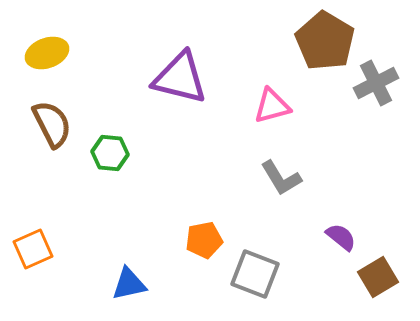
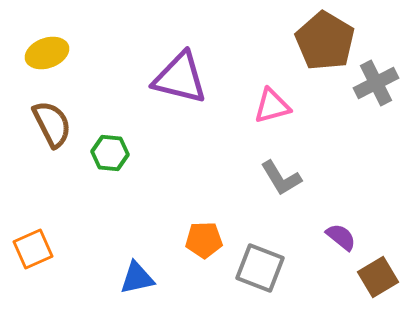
orange pentagon: rotated 9 degrees clockwise
gray square: moved 5 px right, 6 px up
blue triangle: moved 8 px right, 6 px up
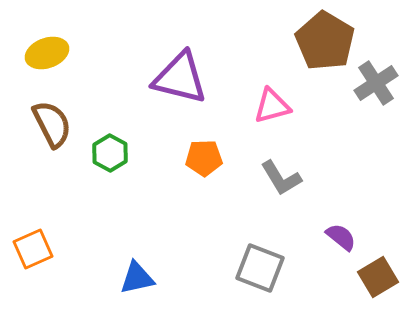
gray cross: rotated 6 degrees counterclockwise
green hexagon: rotated 24 degrees clockwise
orange pentagon: moved 82 px up
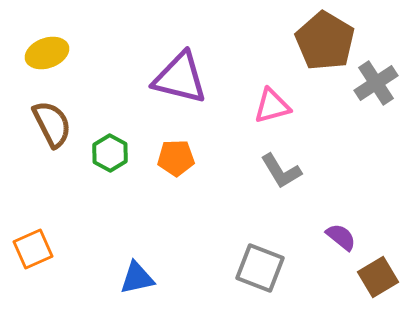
orange pentagon: moved 28 px left
gray L-shape: moved 7 px up
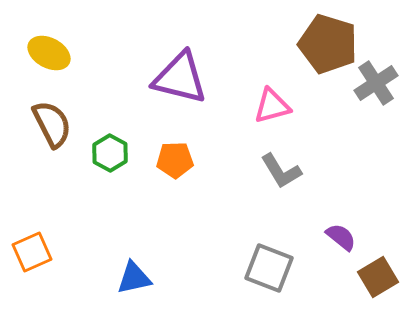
brown pentagon: moved 3 px right, 3 px down; rotated 14 degrees counterclockwise
yellow ellipse: moved 2 px right; rotated 48 degrees clockwise
orange pentagon: moved 1 px left, 2 px down
orange square: moved 1 px left, 3 px down
gray square: moved 9 px right
blue triangle: moved 3 px left
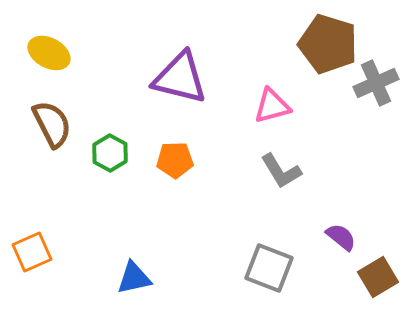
gray cross: rotated 9 degrees clockwise
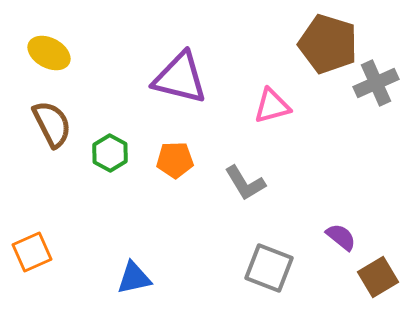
gray L-shape: moved 36 px left, 12 px down
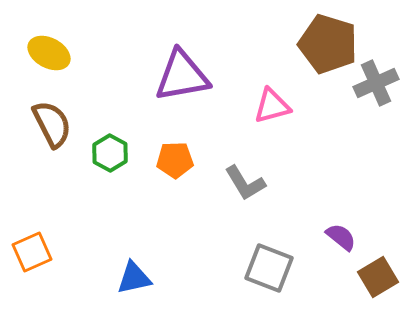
purple triangle: moved 2 px right, 2 px up; rotated 24 degrees counterclockwise
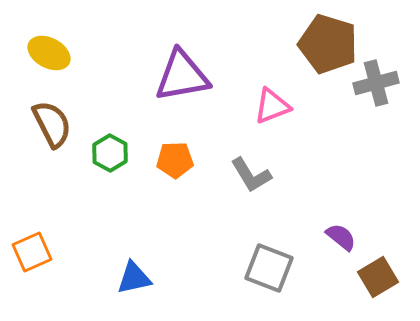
gray cross: rotated 9 degrees clockwise
pink triangle: rotated 6 degrees counterclockwise
gray L-shape: moved 6 px right, 8 px up
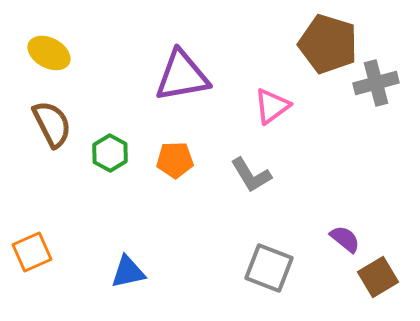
pink triangle: rotated 15 degrees counterclockwise
purple semicircle: moved 4 px right, 2 px down
blue triangle: moved 6 px left, 6 px up
